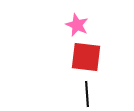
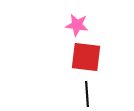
pink star: rotated 15 degrees counterclockwise
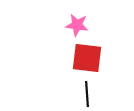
red square: moved 1 px right, 1 px down
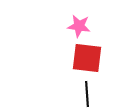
pink star: moved 2 px right, 1 px down
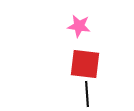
red square: moved 2 px left, 6 px down
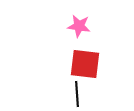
black line: moved 10 px left
